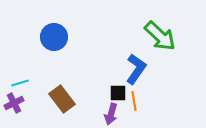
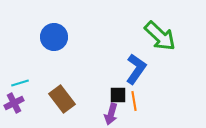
black square: moved 2 px down
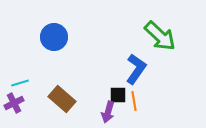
brown rectangle: rotated 12 degrees counterclockwise
purple arrow: moved 3 px left, 2 px up
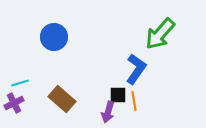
green arrow: moved 2 px up; rotated 88 degrees clockwise
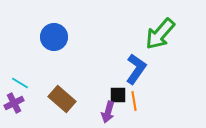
cyan line: rotated 48 degrees clockwise
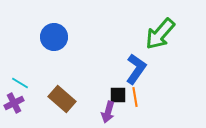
orange line: moved 1 px right, 4 px up
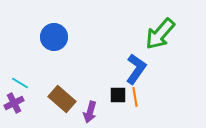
purple arrow: moved 18 px left
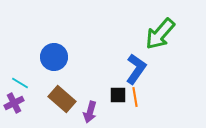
blue circle: moved 20 px down
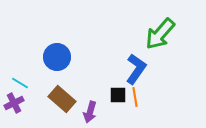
blue circle: moved 3 px right
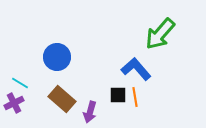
blue L-shape: rotated 76 degrees counterclockwise
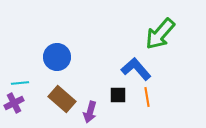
cyan line: rotated 36 degrees counterclockwise
orange line: moved 12 px right
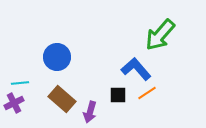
green arrow: moved 1 px down
orange line: moved 4 px up; rotated 66 degrees clockwise
